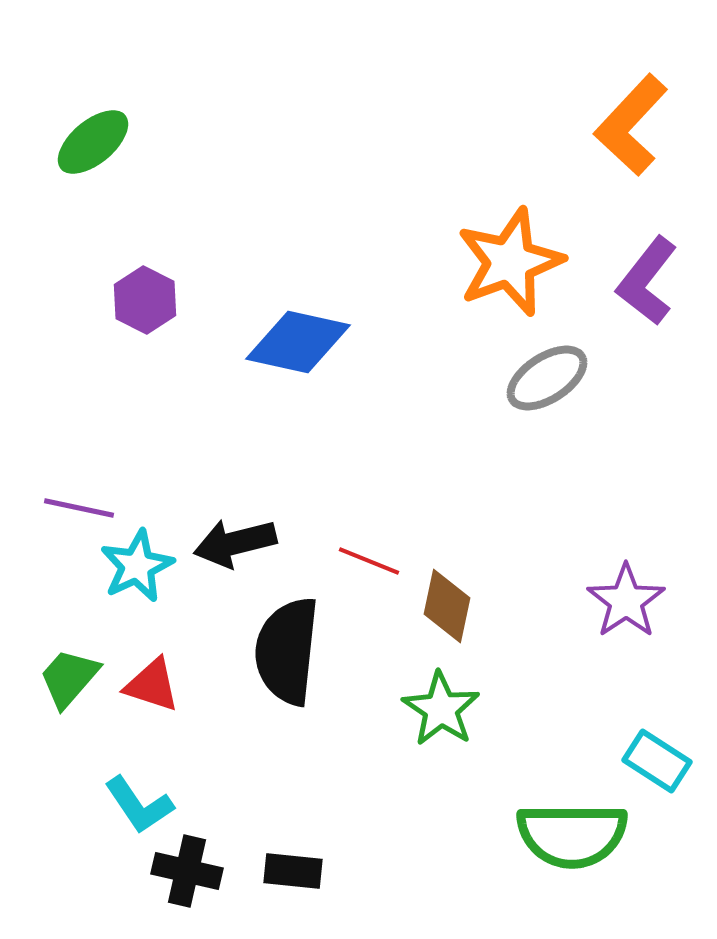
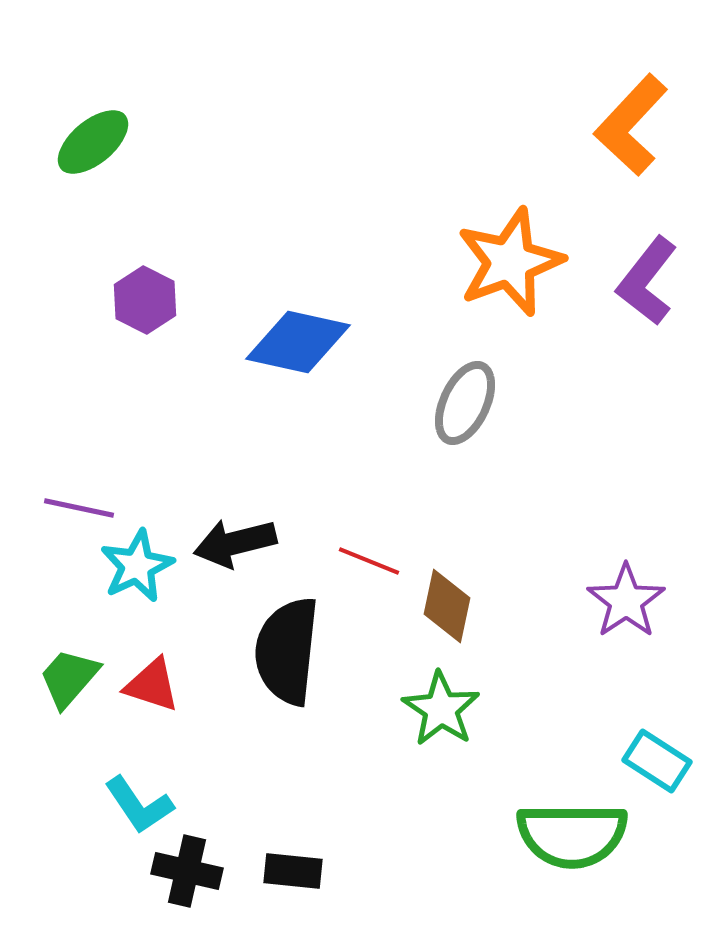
gray ellipse: moved 82 px left, 25 px down; rotated 32 degrees counterclockwise
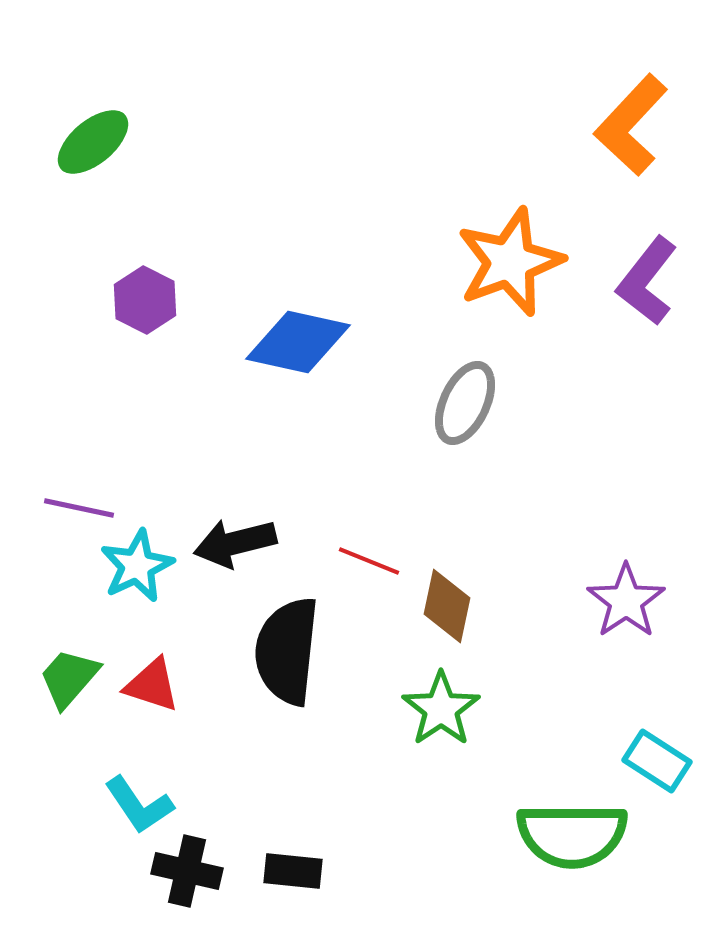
green star: rotated 4 degrees clockwise
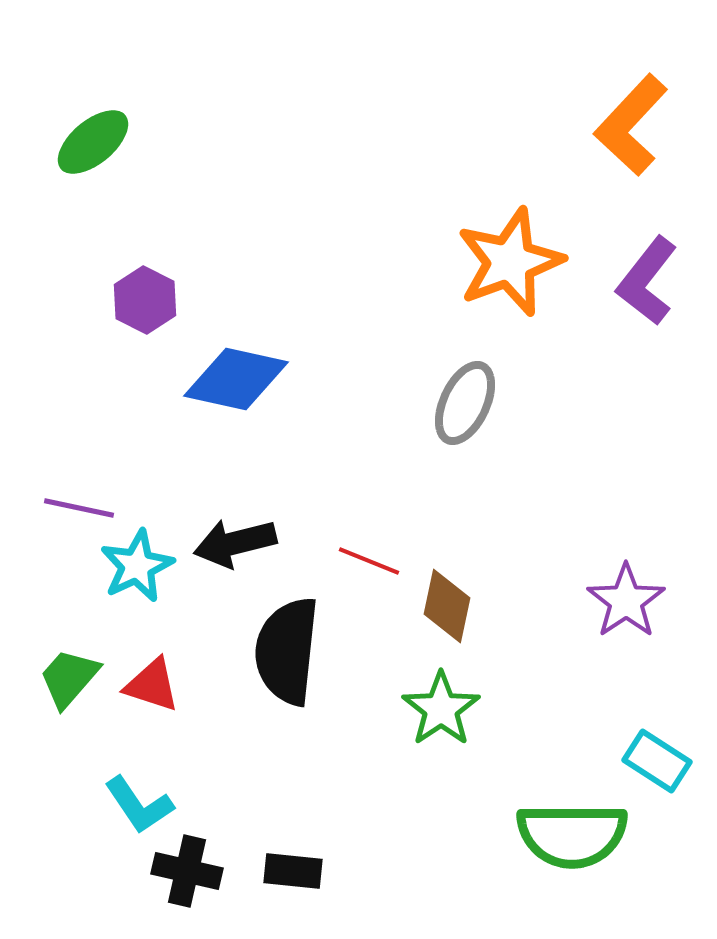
blue diamond: moved 62 px left, 37 px down
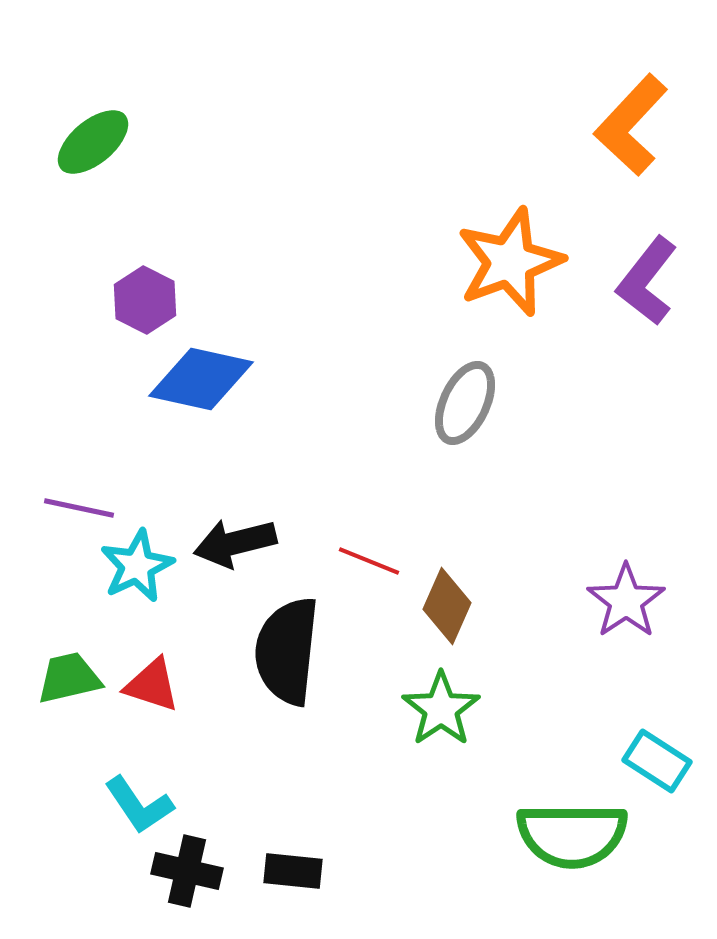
blue diamond: moved 35 px left
brown diamond: rotated 12 degrees clockwise
green trapezoid: rotated 36 degrees clockwise
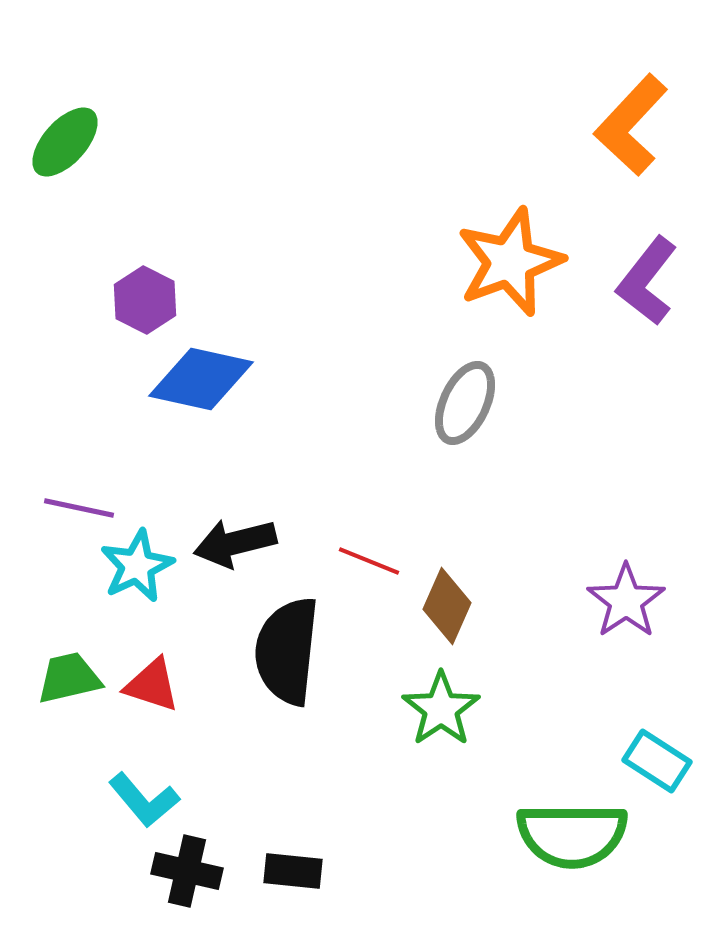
green ellipse: moved 28 px left; rotated 8 degrees counterclockwise
cyan L-shape: moved 5 px right, 5 px up; rotated 6 degrees counterclockwise
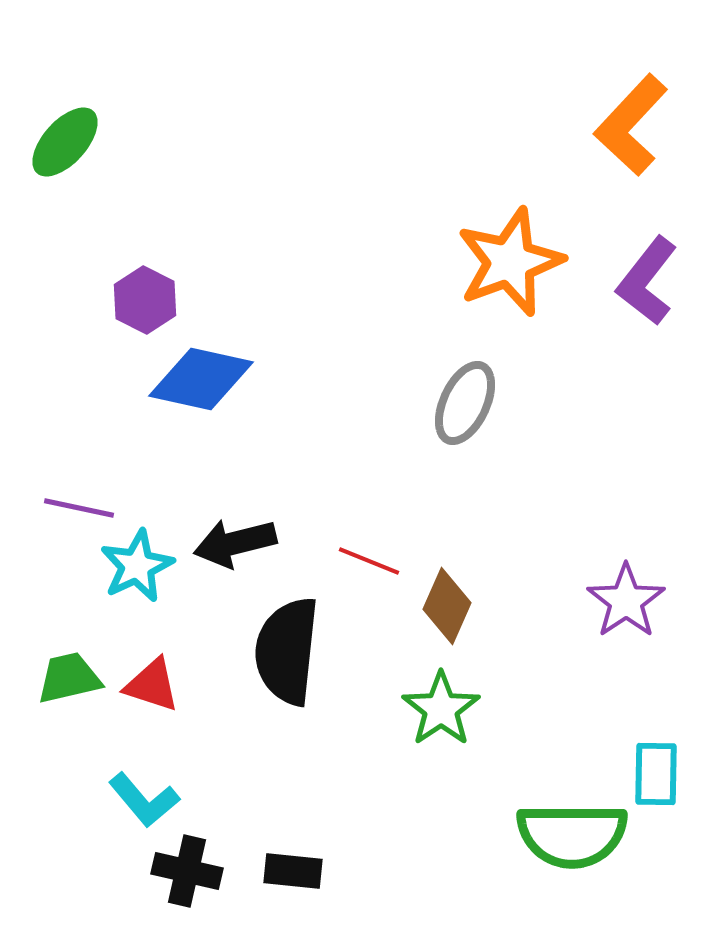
cyan rectangle: moved 1 px left, 13 px down; rotated 58 degrees clockwise
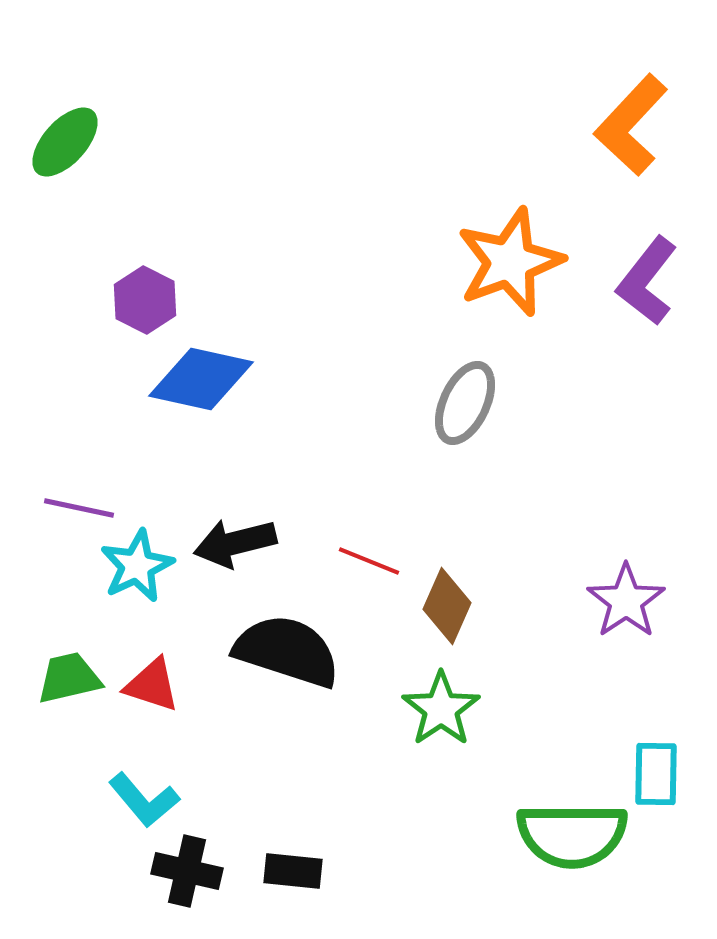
black semicircle: rotated 102 degrees clockwise
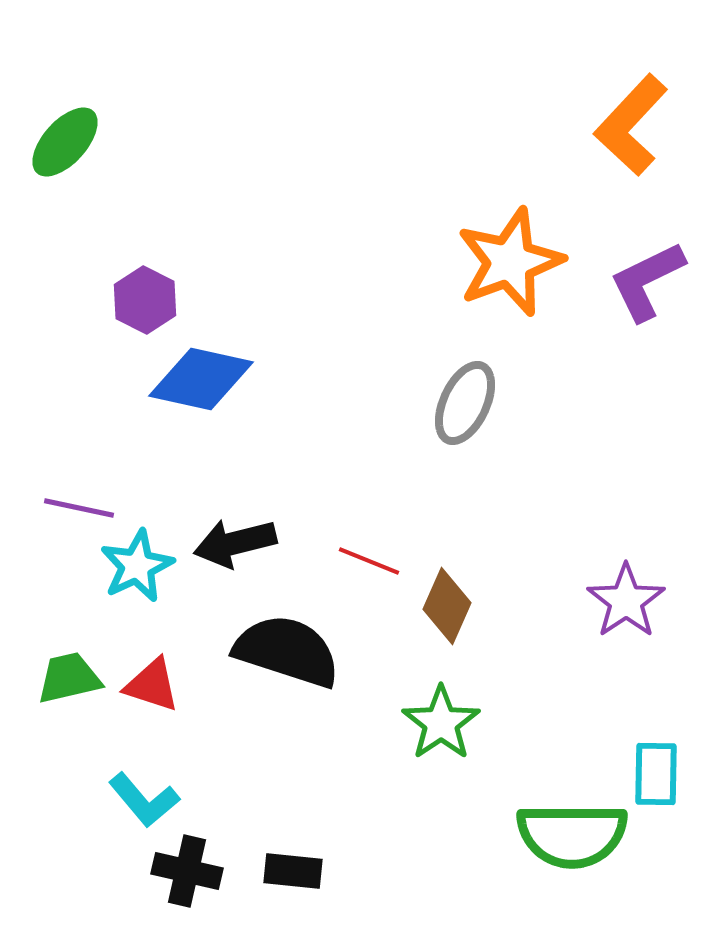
purple L-shape: rotated 26 degrees clockwise
green star: moved 14 px down
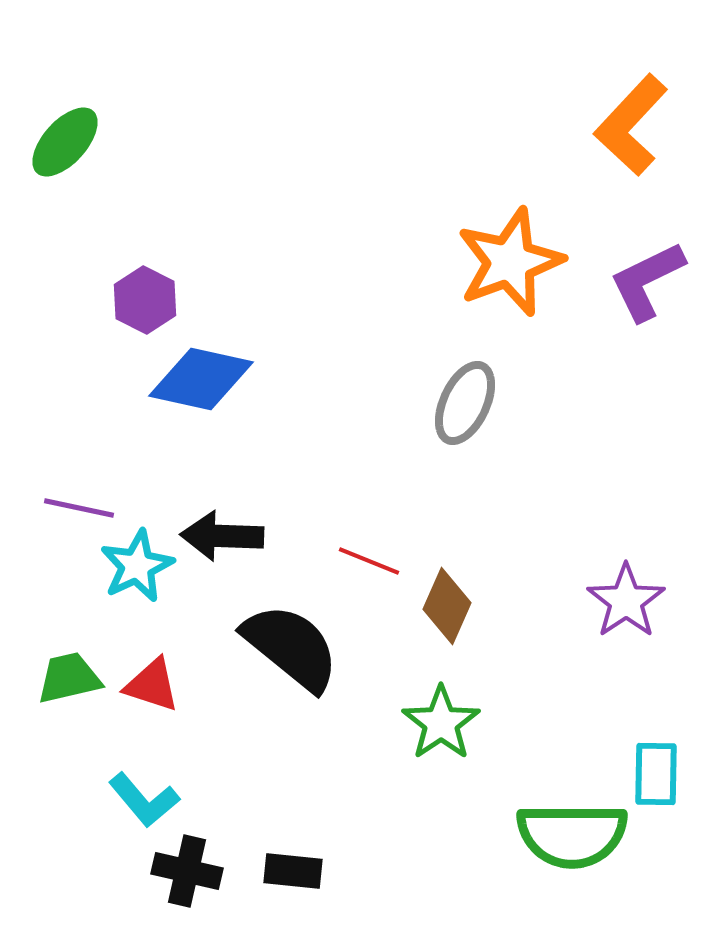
black arrow: moved 13 px left, 7 px up; rotated 16 degrees clockwise
black semicircle: moved 4 px right, 4 px up; rotated 21 degrees clockwise
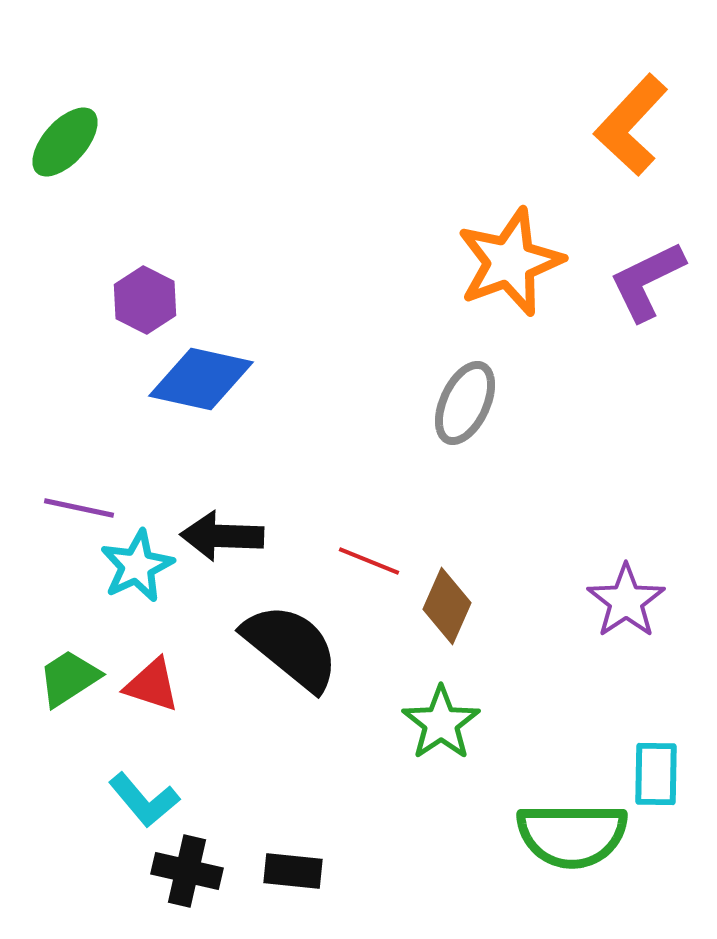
green trapezoid: rotated 20 degrees counterclockwise
